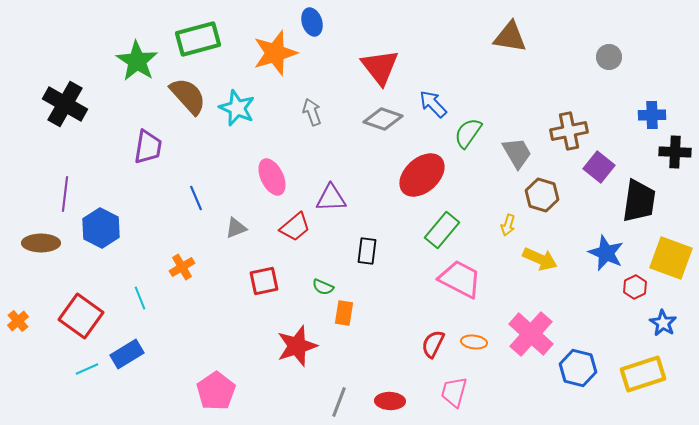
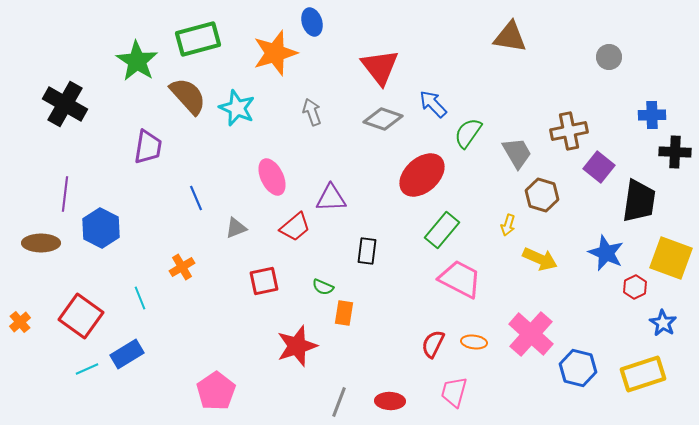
orange cross at (18, 321): moved 2 px right, 1 px down
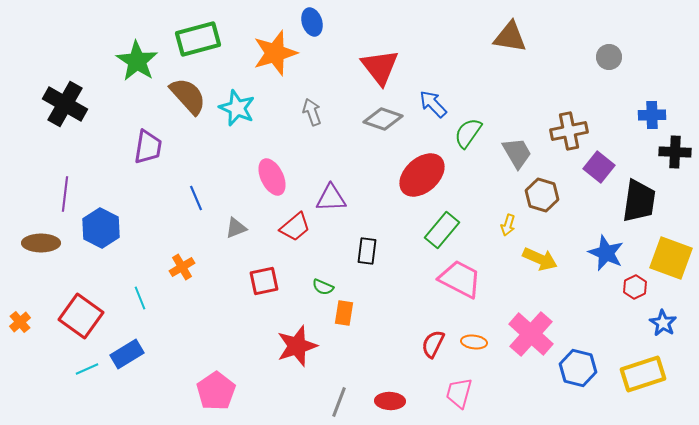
pink trapezoid at (454, 392): moved 5 px right, 1 px down
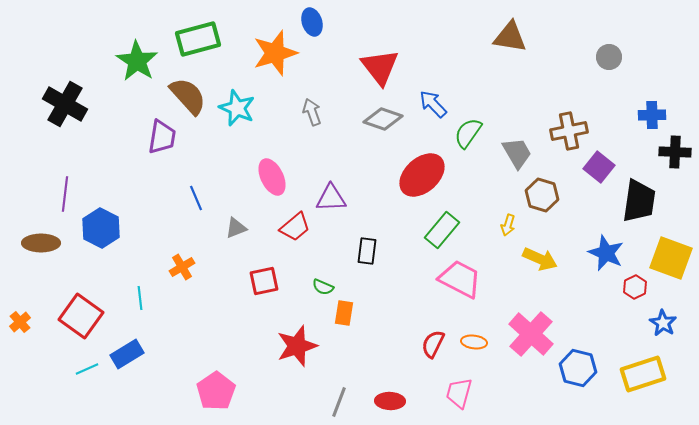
purple trapezoid at (148, 147): moved 14 px right, 10 px up
cyan line at (140, 298): rotated 15 degrees clockwise
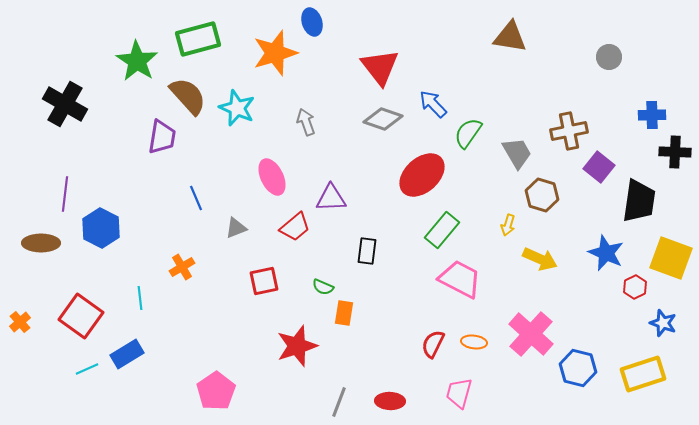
gray arrow at (312, 112): moved 6 px left, 10 px down
blue star at (663, 323): rotated 12 degrees counterclockwise
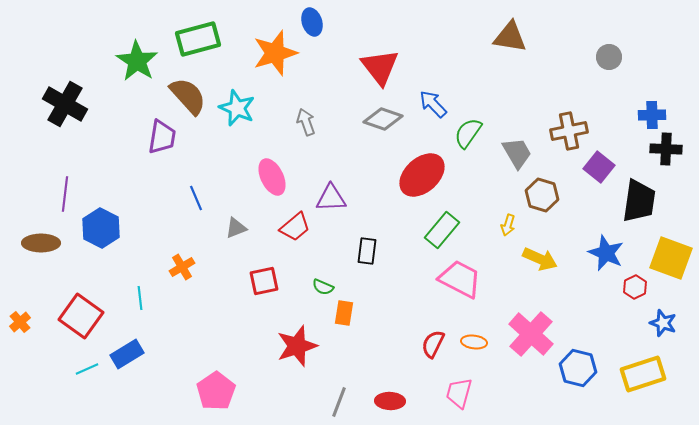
black cross at (675, 152): moved 9 px left, 3 px up
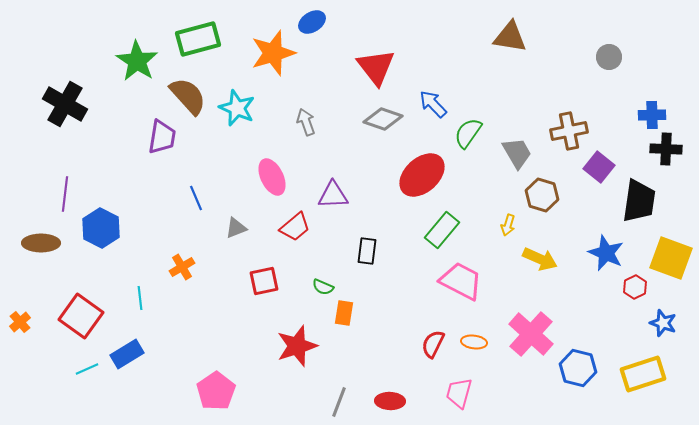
blue ellipse at (312, 22): rotated 76 degrees clockwise
orange star at (275, 53): moved 2 px left
red triangle at (380, 67): moved 4 px left
purple triangle at (331, 198): moved 2 px right, 3 px up
pink trapezoid at (460, 279): moved 1 px right, 2 px down
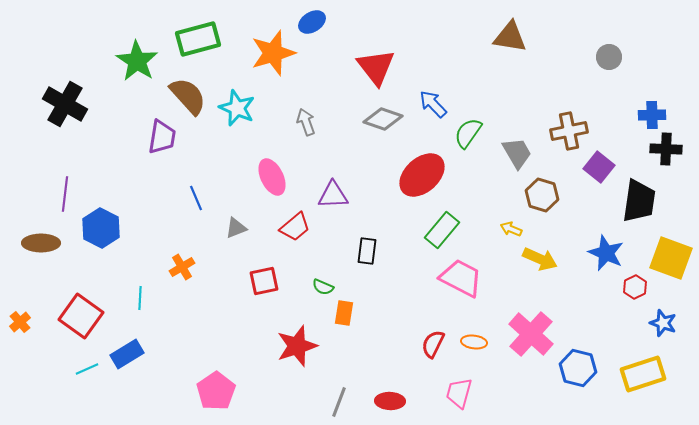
yellow arrow at (508, 225): moved 3 px right, 4 px down; rotated 95 degrees clockwise
pink trapezoid at (461, 281): moved 3 px up
cyan line at (140, 298): rotated 10 degrees clockwise
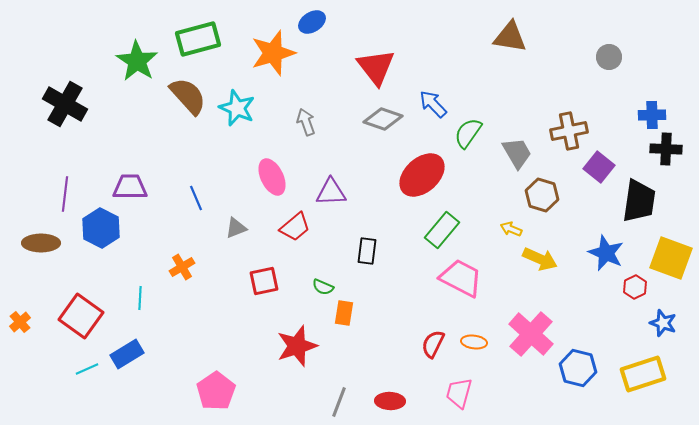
purple trapezoid at (162, 137): moved 32 px left, 50 px down; rotated 99 degrees counterclockwise
purple triangle at (333, 195): moved 2 px left, 3 px up
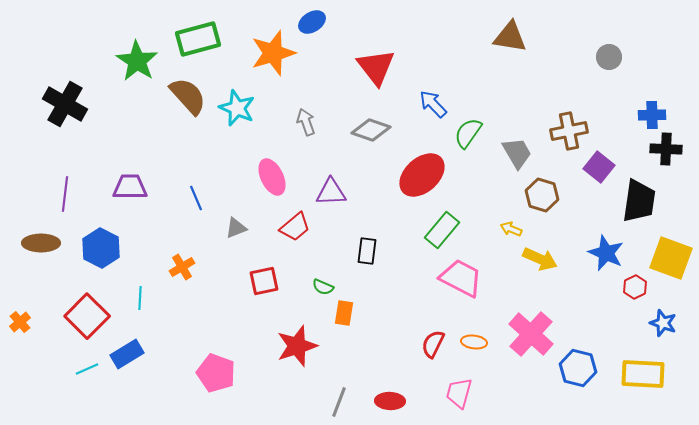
gray diamond at (383, 119): moved 12 px left, 11 px down
blue hexagon at (101, 228): moved 20 px down
red square at (81, 316): moved 6 px right; rotated 9 degrees clockwise
yellow rectangle at (643, 374): rotated 21 degrees clockwise
pink pentagon at (216, 391): moved 18 px up; rotated 18 degrees counterclockwise
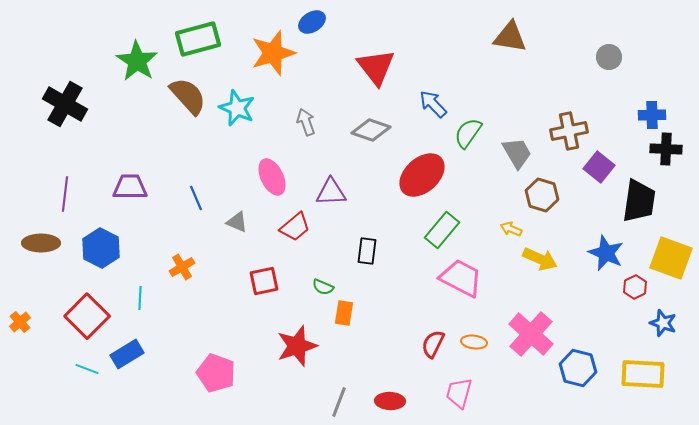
gray triangle at (236, 228): moved 1 px right, 6 px up; rotated 45 degrees clockwise
cyan line at (87, 369): rotated 45 degrees clockwise
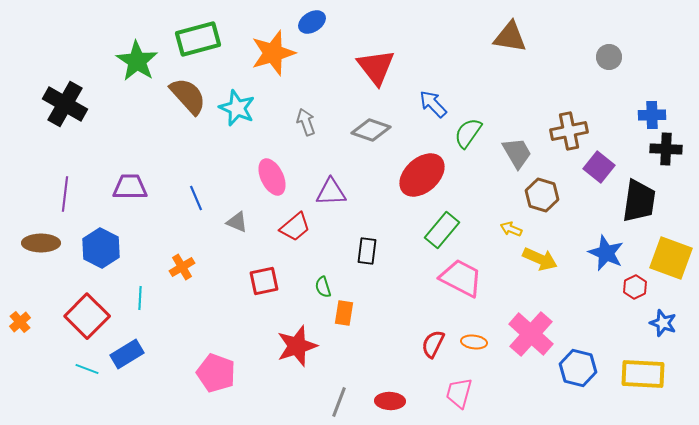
green semicircle at (323, 287): rotated 50 degrees clockwise
